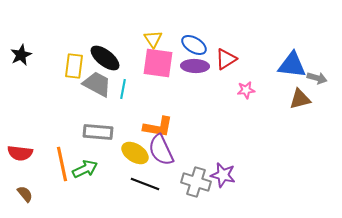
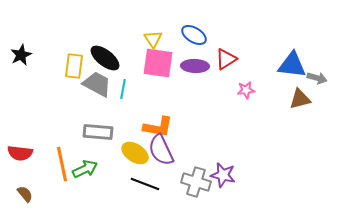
blue ellipse: moved 10 px up
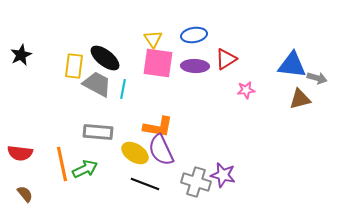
blue ellipse: rotated 40 degrees counterclockwise
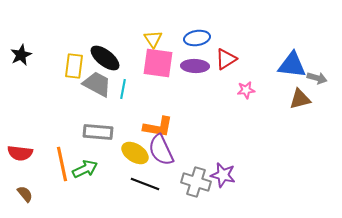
blue ellipse: moved 3 px right, 3 px down
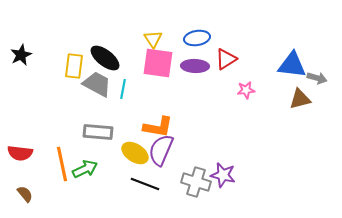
purple semicircle: rotated 48 degrees clockwise
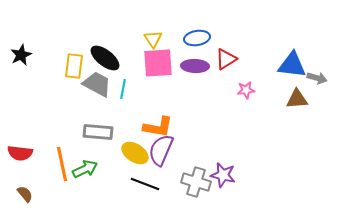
pink square: rotated 12 degrees counterclockwise
brown triangle: moved 3 px left; rotated 10 degrees clockwise
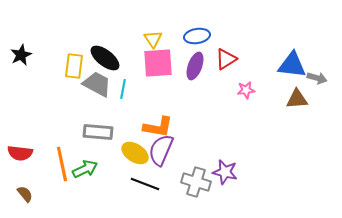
blue ellipse: moved 2 px up
purple ellipse: rotated 72 degrees counterclockwise
purple star: moved 2 px right, 3 px up
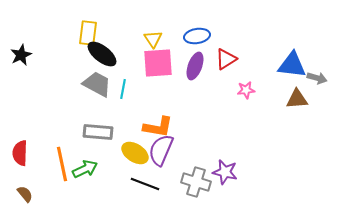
black ellipse: moved 3 px left, 4 px up
yellow rectangle: moved 14 px right, 33 px up
red semicircle: rotated 85 degrees clockwise
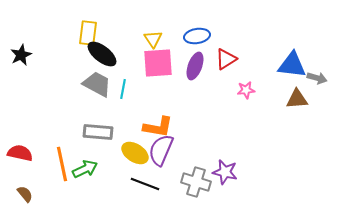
red semicircle: rotated 100 degrees clockwise
